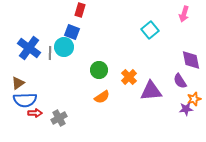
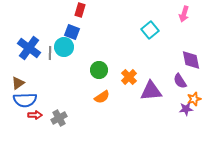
red arrow: moved 2 px down
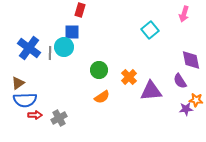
blue square: rotated 21 degrees counterclockwise
orange star: moved 2 px right, 1 px down; rotated 24 degrees clockwise
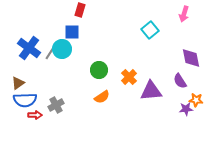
cyan circle: moved 2 px left, 2 px down
gray line: rotated 32 degrees clockwise
purple diamond: moved 2 px up
gray cross: moved 3 px left, 13 px up
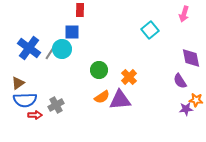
red rectangle: rotated 16 degrees counterclockwise
purple triangle: moved 31 px left, 9 px down
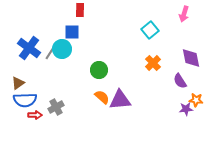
orange cross: moved 24 px right, 14 px up
orange semicircle: rotated 105 degrees counterclockwise
gray cross: moved 2 px down
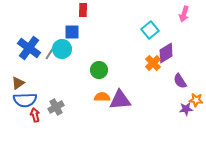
red rectangle: moved 3 px right
purple diamond: moved 25 px left, 5 px up; rotated 70 degrees clockwise
orange semicircle: rotated 42 degrees counterclockwise
red arrow: rotated 104 degrees counterclockwise
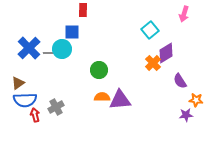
blue cross: rotated 10 degrees clockwise
gray line: rotated 56 degrees clockwise
purple star: moved 6 px down
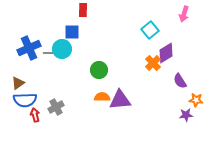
blue cross: rotated 20 degrees clockwise
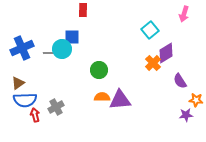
blue square: moved 5 px down
blue cross: moved 7 px left
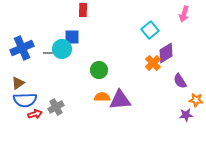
red arrow: moved 1 px up; rotated 88 degrees clockwise
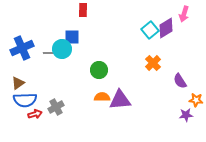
purple diamond: moved 25 px up
